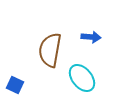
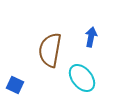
blue arrow: rotated 84 degrees counterclockwise
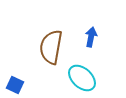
brown semicircle: moved 1 px right, 3 px up
cyan ellipse: rotated 8 degrees counterclockwise
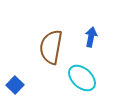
blue square: rotated 18 degrees clockwise
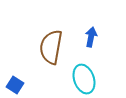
cyan ellipse: moved 2 px right, 1 px down; rotated 28 degrees clockwise
blue square: rotated 12 degrees counterclockwise
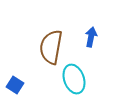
cyan ellipse: moved 10 px left
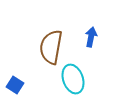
cyan ellipse: moved 1 px left
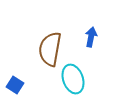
brown semicircle: moved 1 px left, 2 px down
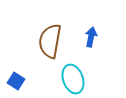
brown semicircle: moved 8 px up
blue square: moved 1 px right, 4 px up
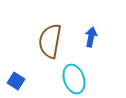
cyan ellipse: moved 1 px right
